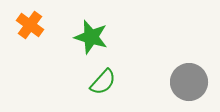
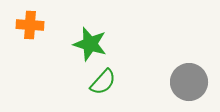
orange cross: rotated 32 degrees counterclockwise
green star: moved 1 px left, 7 px down
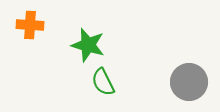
green star: moved 2 px left, 1 px down
green semicircle: rotated 112 degrees clockwise
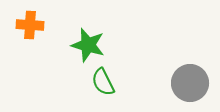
gray circle: moved 1 px right, 1 px down
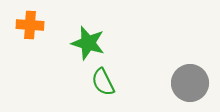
green star: moved 2 px up
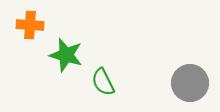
green star: moved 22 px left, 12 px down
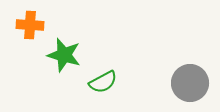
green star: moved 2 px left
green semicircle: rotated 92 degrees counterclockwise
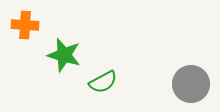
orange cross: moved 5 px left
gray circle: moved 1 px right, 1 px down
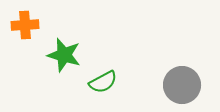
orange cross: rotated 8 degrees counterclockwise
gray circle: moved 9 px left, 1 px down
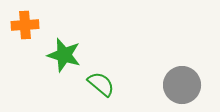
green semicircle: moved 2 px left, 2 px down; rotated 112 degrees counterclockwise
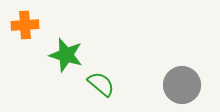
green star: moved 2 px right
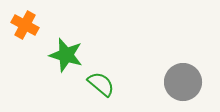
orange cross: rotated 32 degrees clockwise
gray circle: moved 1 px right, 3 px up
